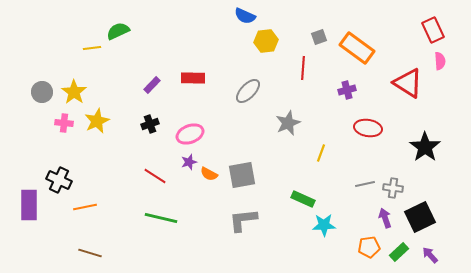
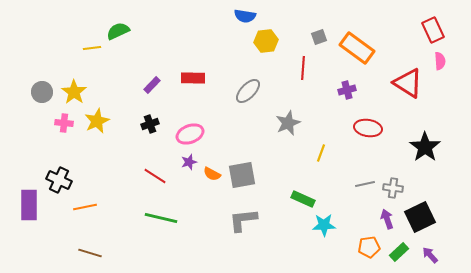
blue semicircle at (245, 16): rotated 15 degrees counterclockwise
orange semicircle at (209, 174): moved 3 px right
purple arrow at (385, 218): moved 2 px right, 1 px down
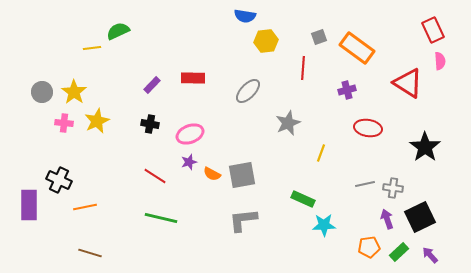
black cross at (150, 124): rotated 30 degrees clockwise
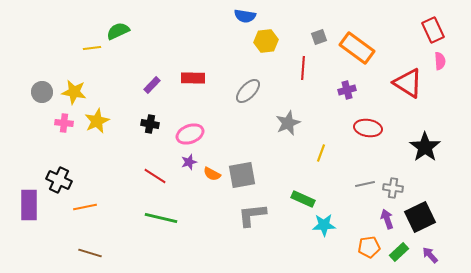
yellow star at (74, 92): rotated 25 degrees counterclockwise
gray L-shape at (243, 220): moved 9 px right, 5 px up
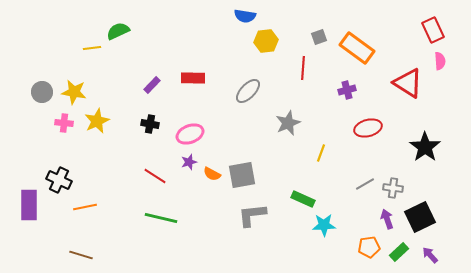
red ellipse at (368, 128): rotated 24 degrees counterclockwise
gray line at (365, 184): rotated 18 degrees counterclockwise
brown line at (90, 253): moved 9 px left, 2 px down
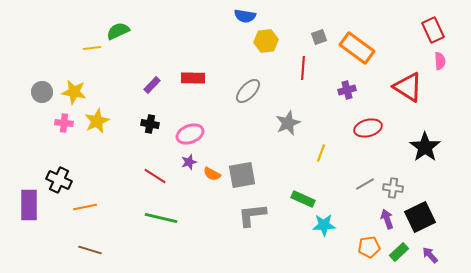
red triangle at (408, 83): moved 4 px down
brown line at (81, 255): moved 9 px right, 5 px up
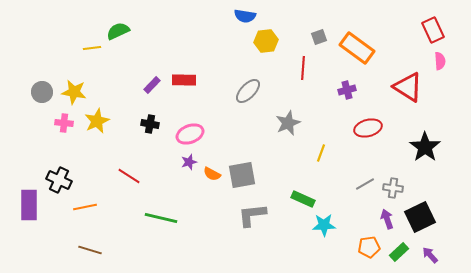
red rectangle at (193, 78): moved 9 px left, 2 px down
red line at (155, 176): moved 26 px left
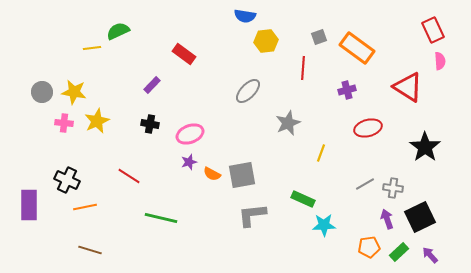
red rectangle at (184, 80): moved 26 px up; rotated 35 degrees clockwise
black cross at (59, 180): moved 8 px right
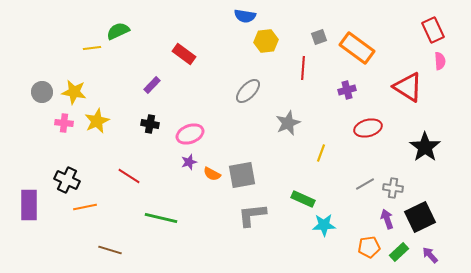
brown line at (90, 250): moved 20 px right
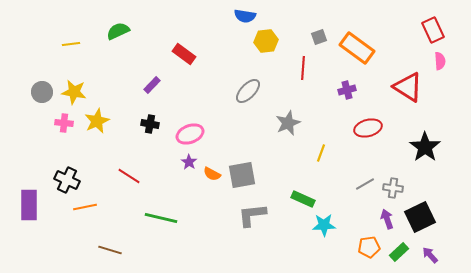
yellow line at (92, 48): moved 21 px left, 4 px up
purple star at (189, 162): rotated 21 degrees counterclockwise
